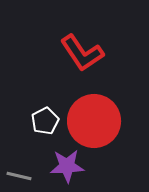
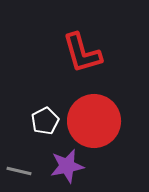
red L-shape: rotated 18 degrees clockwise
purple star: rotated 8 degrees counterclockwise
gray line: moved 5 px up
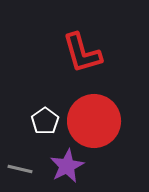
white pentagon: rotated 8 degrees counterclockwise
purple star: rotated 16 degrees counterclockwise
gray line: moved 1 px right, 2 px up
